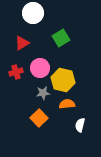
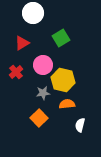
pink circle: moved 3 px right, 3 px up
red cross: rotated 24 degrees counterclockwise
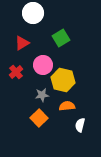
gray star: moved 1 px left, 2 px down
orange semicircle: moved 2 px down
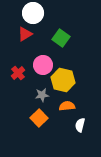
green square: rotated 24 degrees counterclockwise
red triangle: moved 3 px right, 9 px up
red cross: moved 2 px right, 1 px down
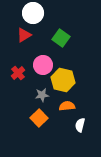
red triangle: moved 1 px left, 1 px down
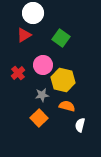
orange semicircle: rotated 21 degrees clockwise
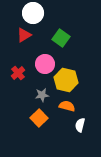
pink circle: moved 2 px right, 1 px up
yellow hexagon: moved 3 px right
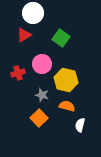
pink circle: moved 3 px left
red cross: rotated 24 degrees clockwise
gray star: rotated 24 degrees clockwise
